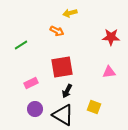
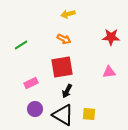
yellow arrow: moved 2 px left, 1 px down
orange arrow: moved 7 px right, 8 px down
yellow square: moved 5 px left, 7 px down; rotated 16 degrees counterclockwise
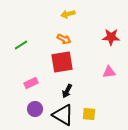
red square: moved 5 px up
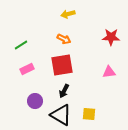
red square: moved 3 px down
pink rectangle: moved 4 px left, 14 px up
black arrow: moved 3 px left
purple circle: moved 8 px up
black triangle: moved 2 px left
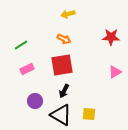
pink triangle: moved 6 px right; rotated 24 degrees counterclockwise
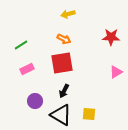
red square: moved 2 px up
pink triangle: moved 1 px right
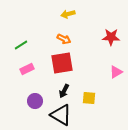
yellow square: moved 16 px up
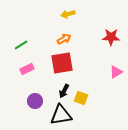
orange arrow: rotated 56 degrees counterclockwise
yellow square: moved 8 px left; rotated 16 degrees clockwise
black triangle: rotated 40 degrees counterclockwise
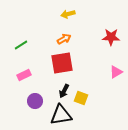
pink rectangle: moved 3 px left, 6 px down
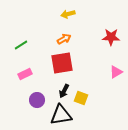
pink rectangle: moved 1 px right, 1 px up
purple circle: moved 2 px right, 1 px up
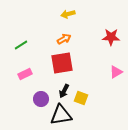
purple circle: moved 4 px right, 1 px up
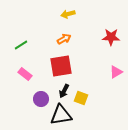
red square: moved 1 px left, 3 px down
pink rectangle: rotated 64 degrees clockwise
